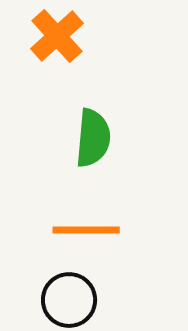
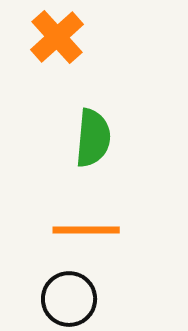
orange cross: moved 1 px down
black circle: moved 1 px up
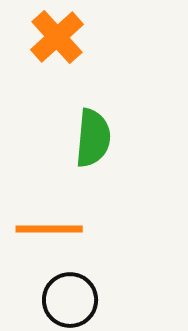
orange line: moved 37 px left, 1 px up
black circle: moved 1 px right, 1 px down
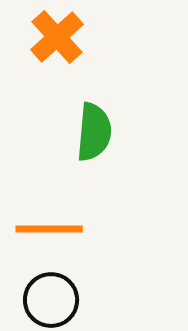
green semicircle: moved 1 px right, 6 px up
black circle: moved 19 px left
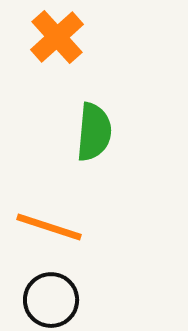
orange line: moved 2 px up; rotated 18 degrees clockwise
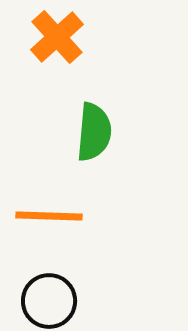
orange line: moved 11 px up; rotated 16 degrees counterclockwise
black circle: moved 2 px left, 1 px down
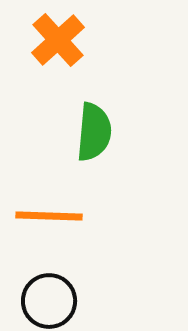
orange cross: moved 1 px right, 3 px down
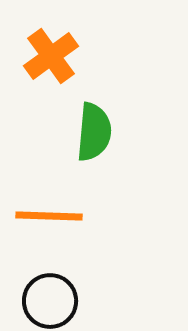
orange cross: moved 7 px left, 16 px down; rotated 6 degrees clockwise
black circle: moved 1 px right
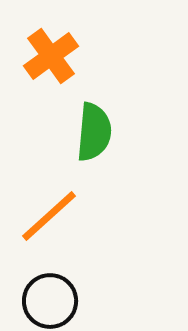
orange line: rotated 44 degrees counterclockwise
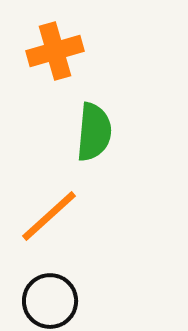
orange cross: moved 4 px right, 5 px up; rotated 20 degrees clockwise
